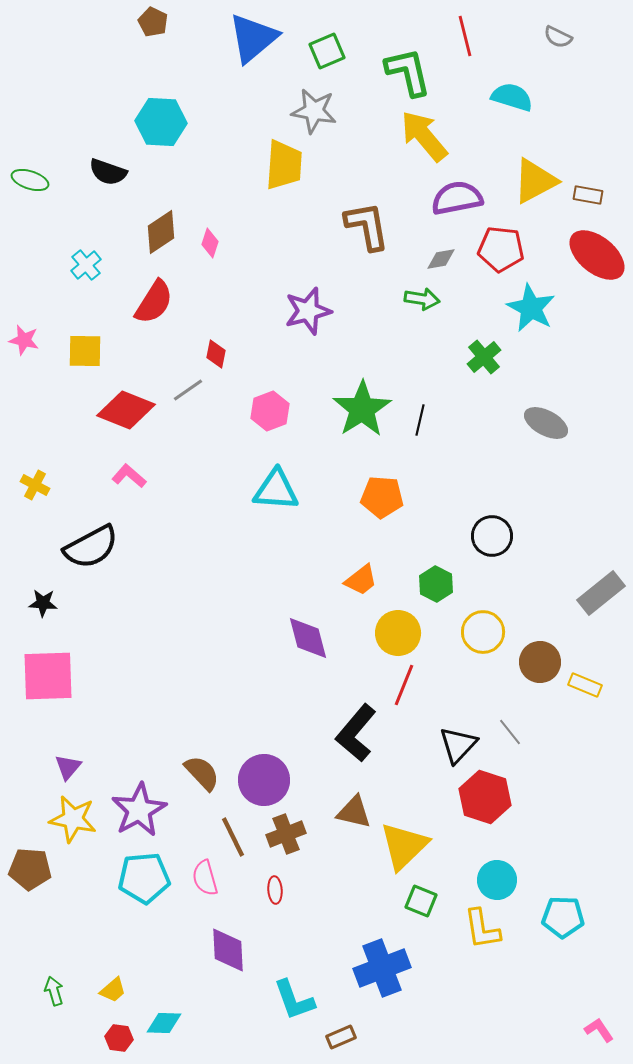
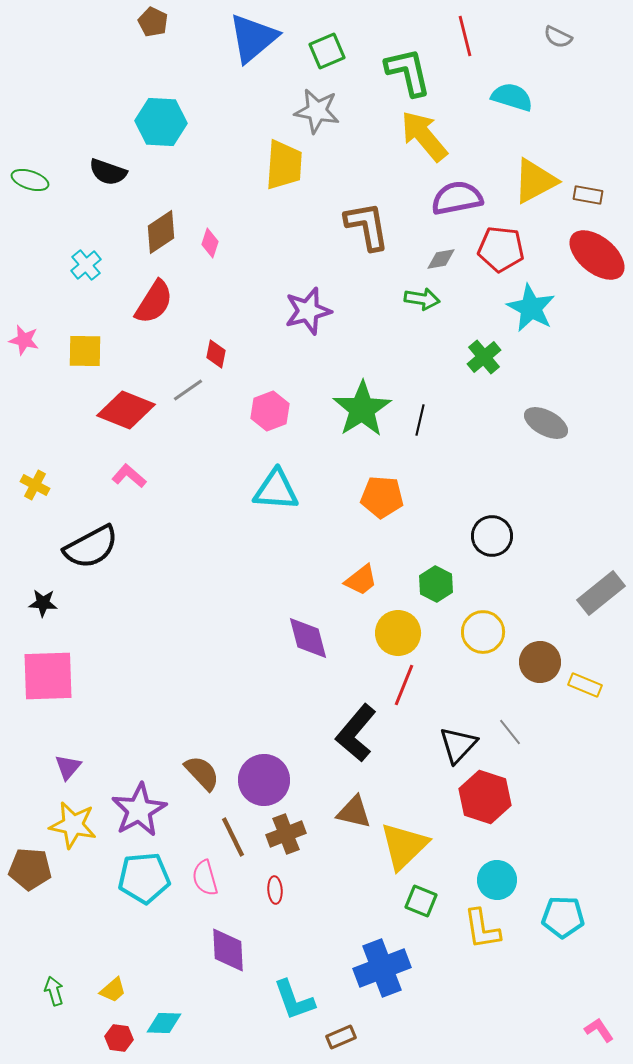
gray star at (314, 111): moved 3 px right
yellow star at (73, 819): moved 6 px down
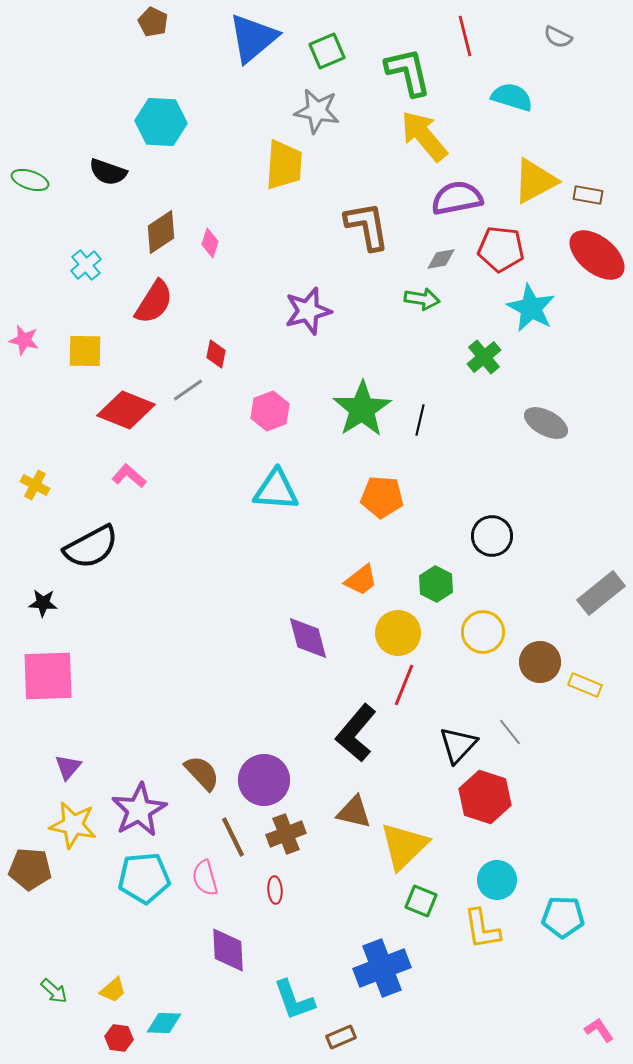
green arrow at (54, 991): rotated 148 degrees clockwise
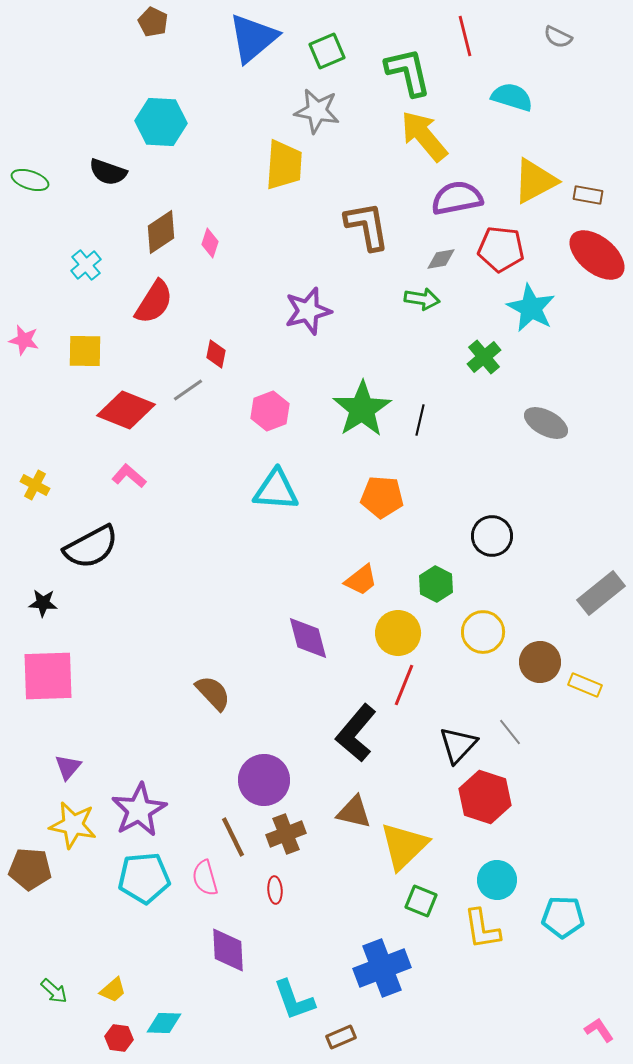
brown semicircle at (202, 773): moved 11 px right, 80 px up
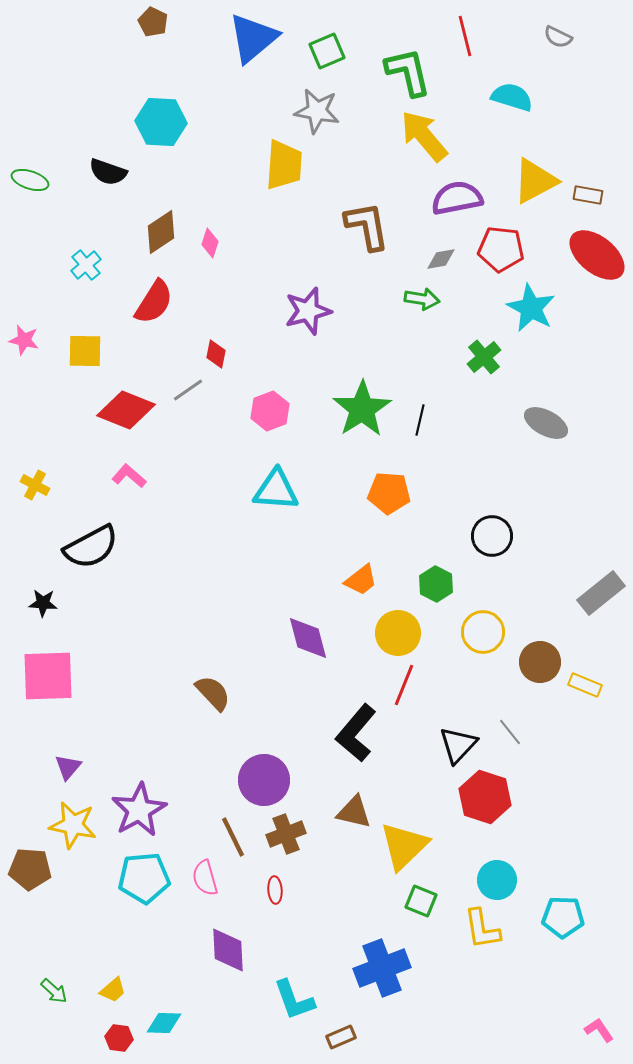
orange pentagon at (382, 497): moved 7 px right, 4 px up
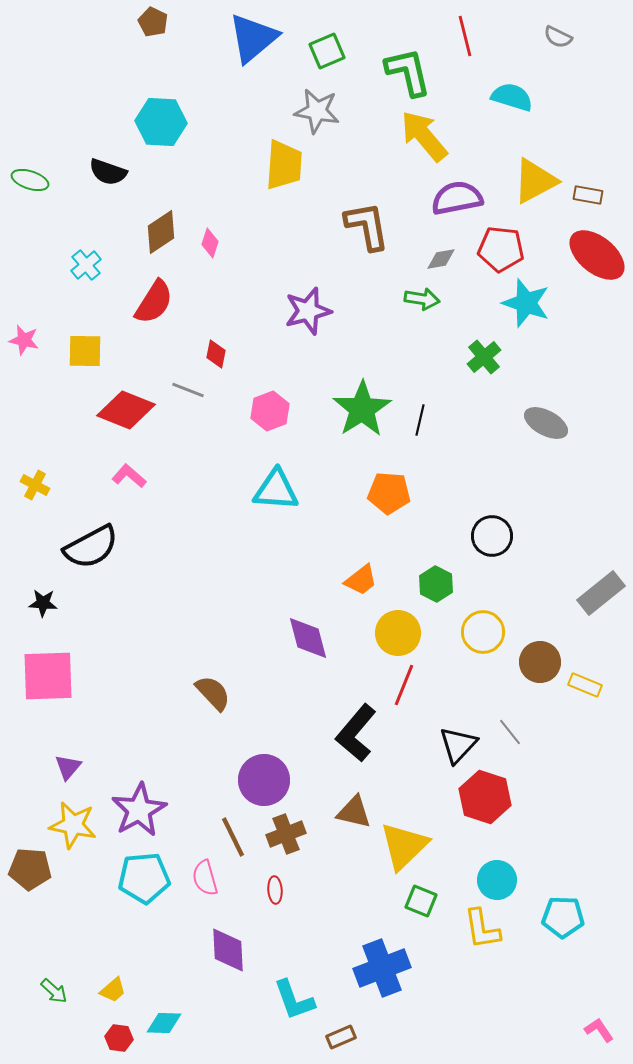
cyan star at (531, 308): moved 5 px left, 5 px up; rotated 9 degrees counterclockwise
gray line at (188, 390): rotated 56 degrees clockwise
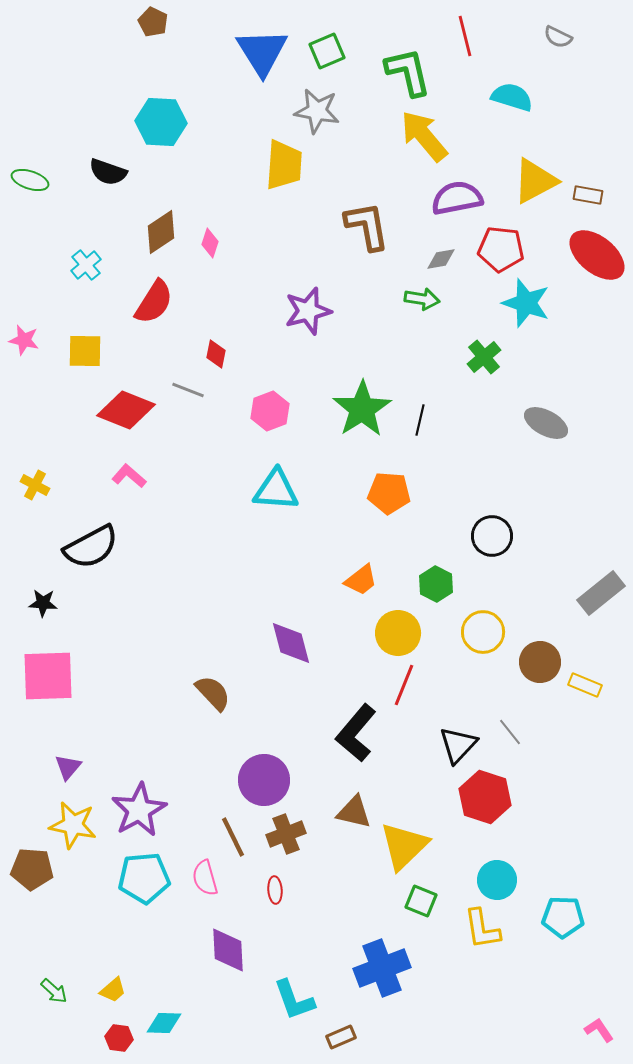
blue triangle at (253, 38): moved 9 px right, 14 px down; rotated 22 degrees counterclockwise
purple diamond at (308, 638): moved 17 px left, 5 px down
brown pentagon at (30, 869): moved 2 px right
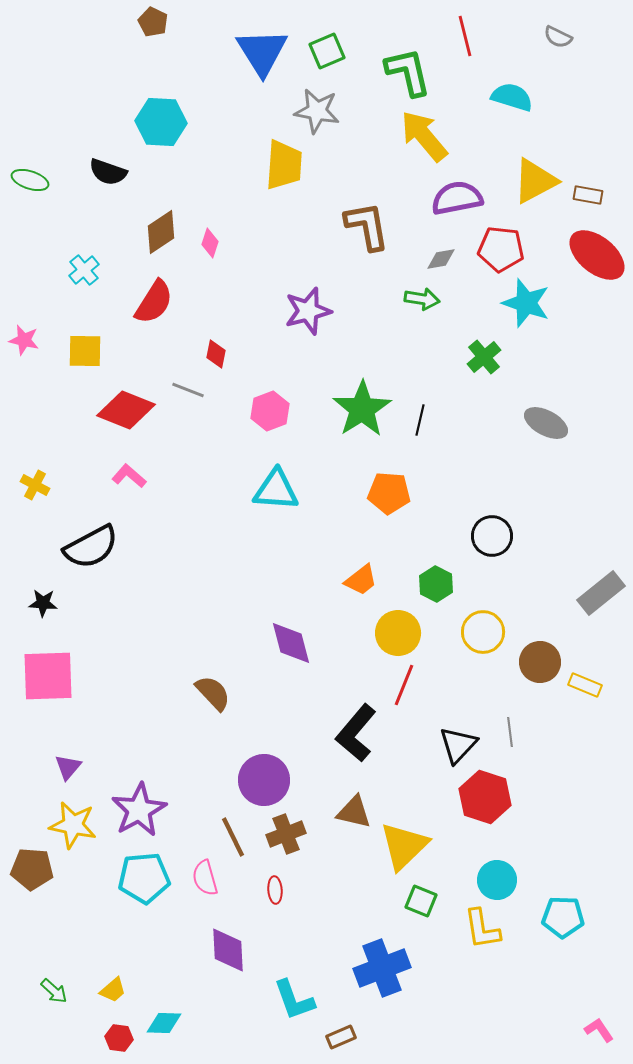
cyan cross at (86, 265): moved 2 px left, 5 px down
gray line at (510, 732): rotated 32 degrees clockwise
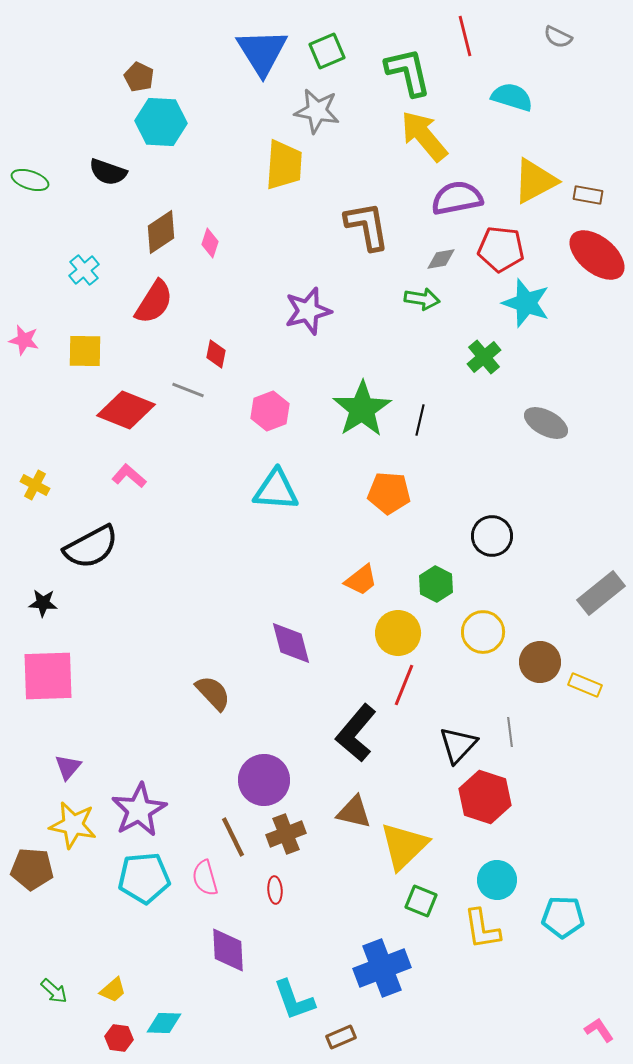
brown pentagon at (153, 22): moved 14 px left, 55 px down
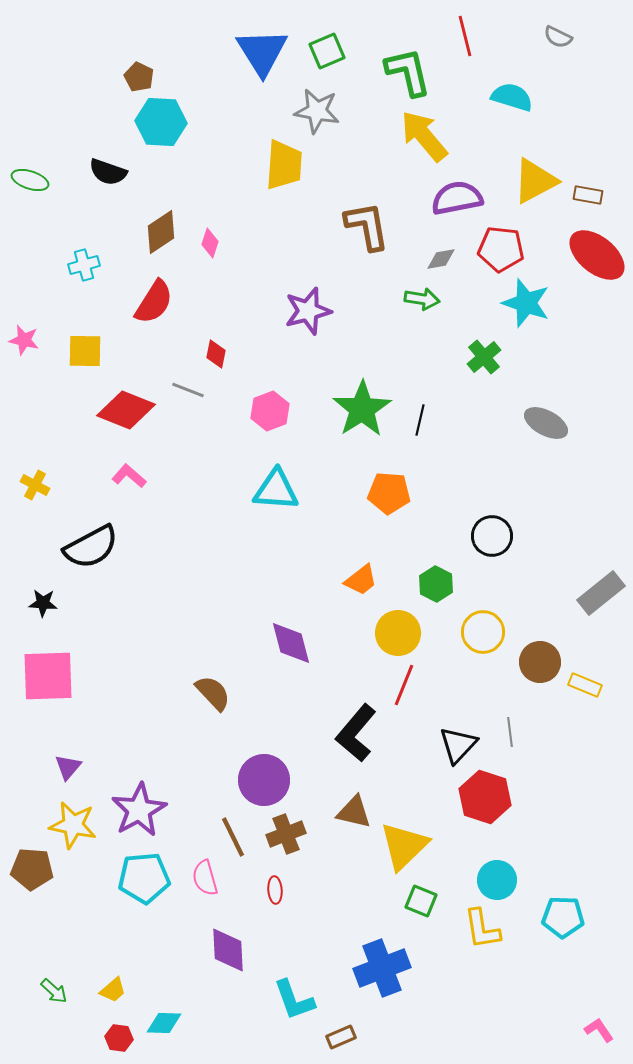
cyan cross at (84, 270): moved 5 px up; rotated 24 degrees clockwise
